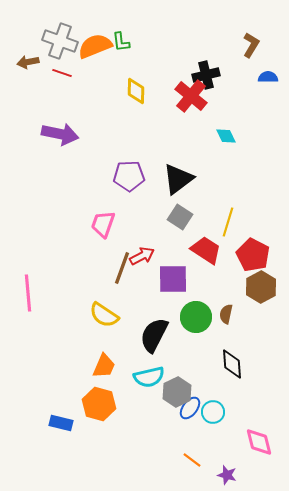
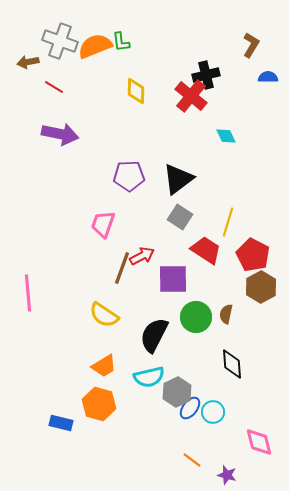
red line: moved 8 px left, 14 px down; rotated 12 degrees clockwise
orange trapezoid: rotated 36 degrees clockwise
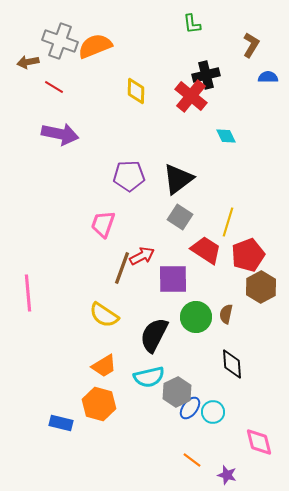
green L-shape: moved 71 px right, 18 px up
red pentagon: moved 5 px left; rotated 24 degrees clockwise
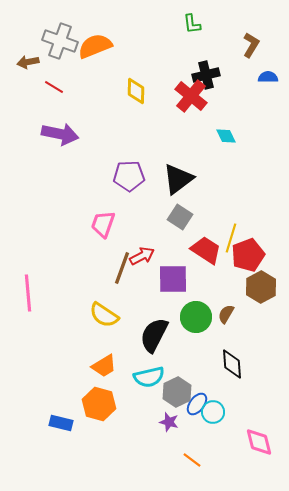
yellow line: moved 3 px right, 16 px down
brown semicircle: rotated 18 degrees clockwise
blue ellipse: moved 7 px right, 4 px up
purple star: moved 58 px left, 53 px up
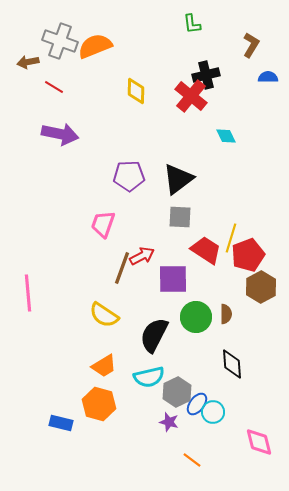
gray square: rotated 30 degrees counterclockwise
brown semicircle: rotated 150 degrees clockwise
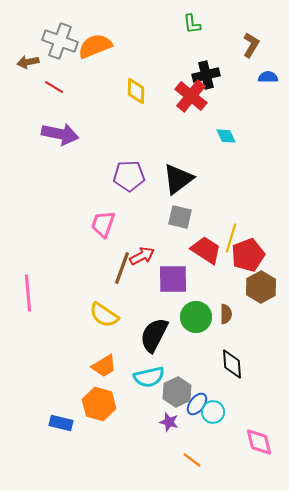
gray square: rotated 10 degrees clockwise
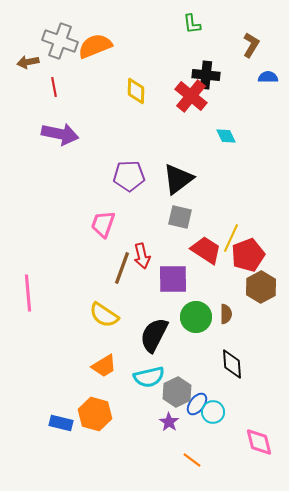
black cross: rotated 20 degrees clockwise
red line: rotated 48 degrees clockwise
yellow line: rotated 8 degrees clockwise
red arrow: rotated 105 degrees clockwise
orange hexagon: moved 4 px left, 10 px down
purple star: rotated 18 degrees clockwise
